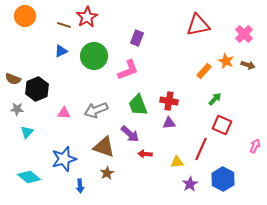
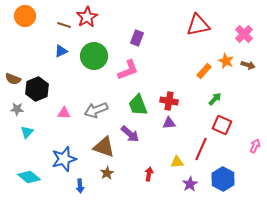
red arrow: moved 4 px right, 20 px down; rotated 96 degrees clockwise
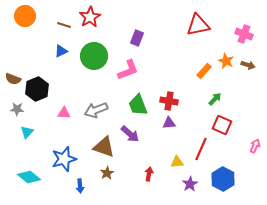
red star: moved 3 px right
pink cross: rotated 24 degrees counterclockwise
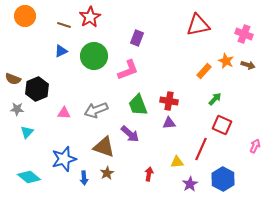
blue arrow: moved 4 px right, 8 px up
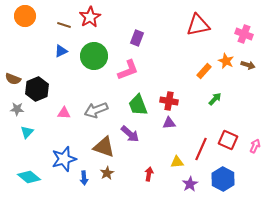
red square: moved 6 px right, 15 px down
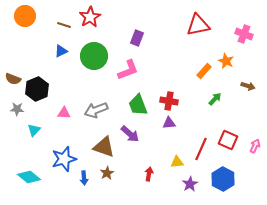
brown arrow: moved 21 px down
cyan triangle: moved 7 px right, 2 px up
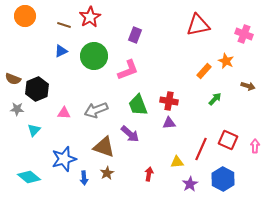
purple rectangle: moved 2 px left, 3 px up
pink arrow: rotated 24 degrees counterclockwise
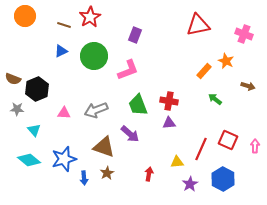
green arrow: rotated 96 degrees counterclockwise
cyan triangle: rotated 24 degrees counterclockwise
cyan diamond: moved 17 px up
